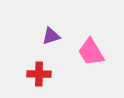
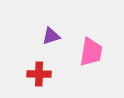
pink trapezoid: rotated 140 degrees counterclockwise
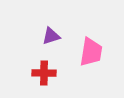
red cross: moved 5 px right, 1 px up
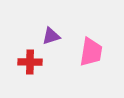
red cross: moved 14 px left, 11 px up
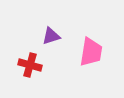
red cross: moved 3 px down; rotated 15 degrees clockwise
